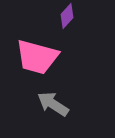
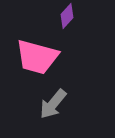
gray arrow: rotated 84 degrees counterclockwise
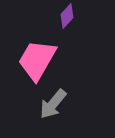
pink trapezoid: moved 3 px down; rotated 105 degrees clockwise
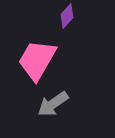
gray arrow: rotated 16 degrees clockwise
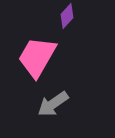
pink trapezoid: moved 3 px up
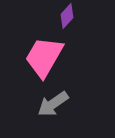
pink trapezoid: moved 7 px right
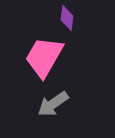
purple diamond: moved 2 px down; rotated 35 degrees counterclockwise
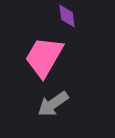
purple diamond: moved 2 px up; rotated 15 degrees counterclockwise
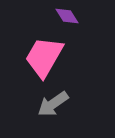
purple diamond: rotated 25 degrees counterclockwise
